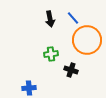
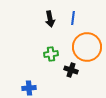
blue line: rotated 48 degrees clockwise
orange circle: moved 7 px down
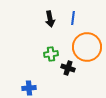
black cross: moved 3 px left, 2 px up
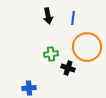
black arrow: moved 2 px left, 3 px up
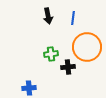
black cross: moved 1 px up; rotated 24 degrees counterclockwise
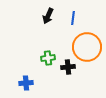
black arrow: rotated 35 degrees clockwise
green cross: moved 3 px left, 4 px down
blue cross: moved 3 px left, 5 px up
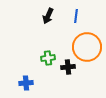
blue line: moved 3 px right, 2 px up
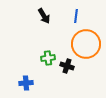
black arrow: moved 4 px left; rotated 56 degrees counterclockwise
orange circle: moved 1 px left, 3 px up
black cross: moved 1 px left, 1 px up; rotated 24 degrees clockwise
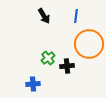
orange circle: moved 3 px right
green cross: rotated 32 degrees counterclockwise
black cross: rotated 24 degrees counterclockwise
blue cross: moved 7 px right, 1 px down
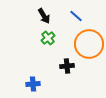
blue line: rotated 56 degrees counterclockwise
green cross: moved 20 px up
